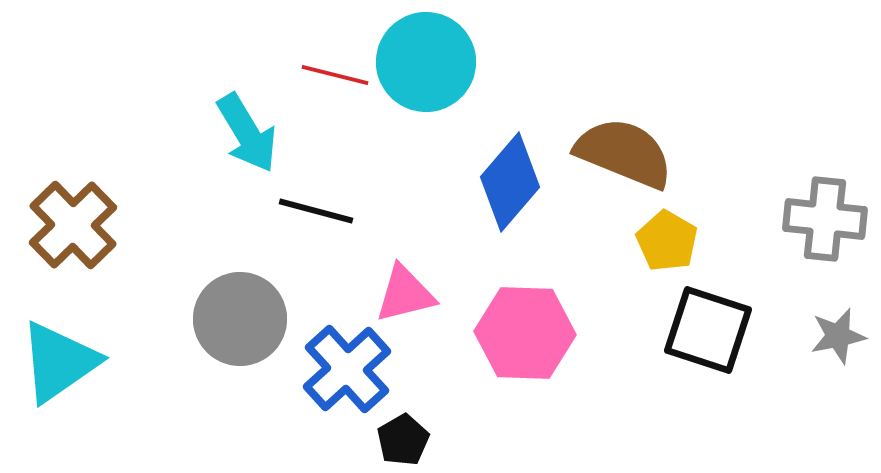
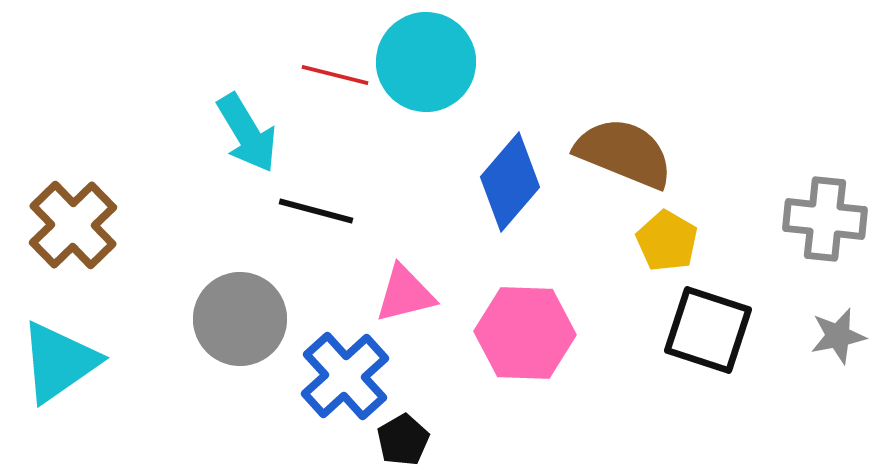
blue cross: moved 2 px left, 7 px down
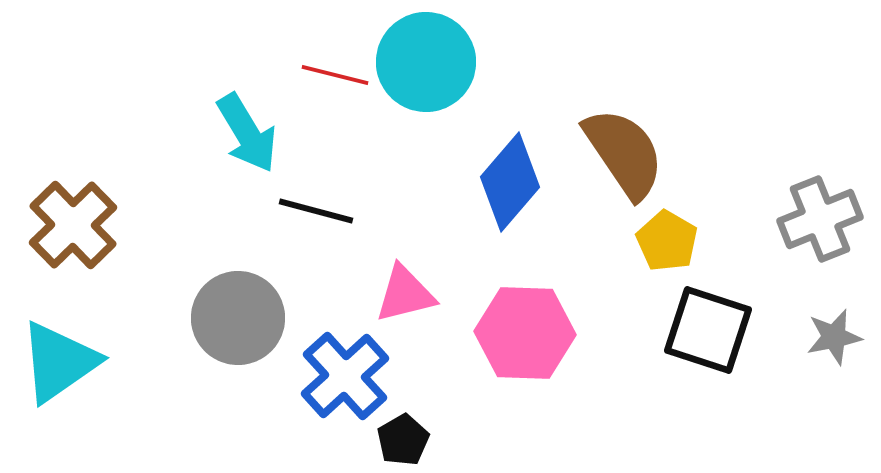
brown semicircle: rotated 34 degrees clockwise
gray cross: moved 5 px left; rotated 28 degrees counterclockwise
gray circle: moved 2 px left, 1 px up
gray star: moved 4 px left, 1 px down
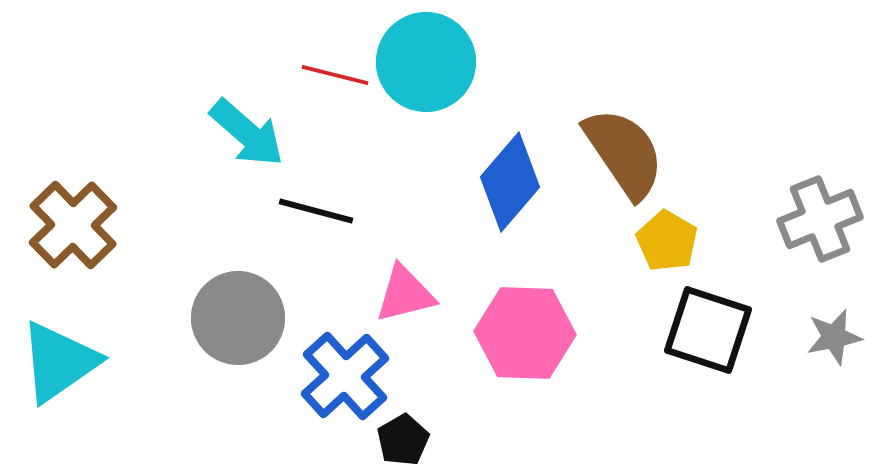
cyan arrow: rotated 18 degrees counterclockwise
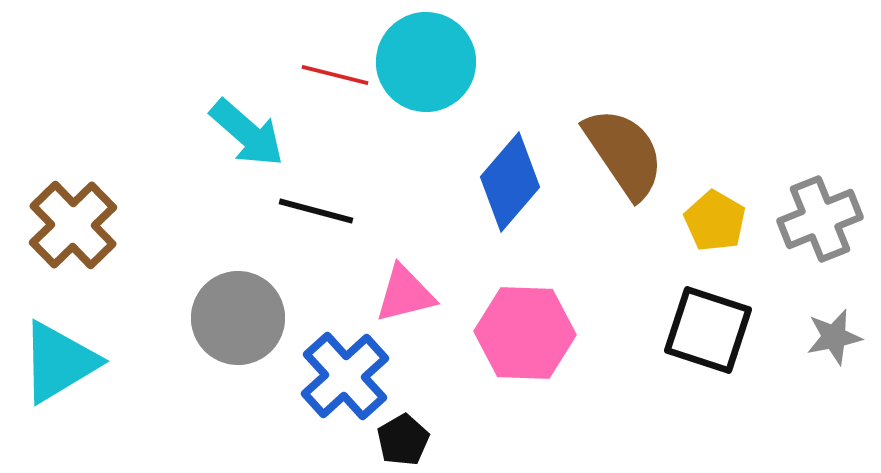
yellow pentagon: moved 48 px right, 20 px up
cyan triangle: rotated 4 degrees clockwise
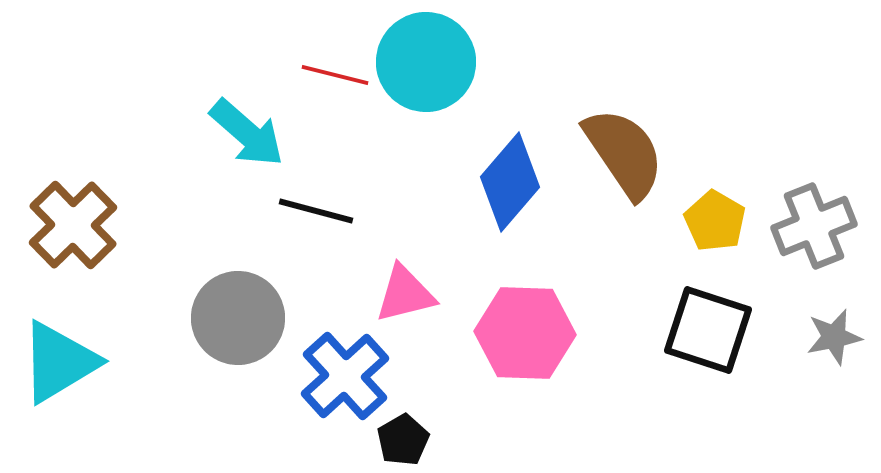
gray cross: moved 6 px left, 7 px down
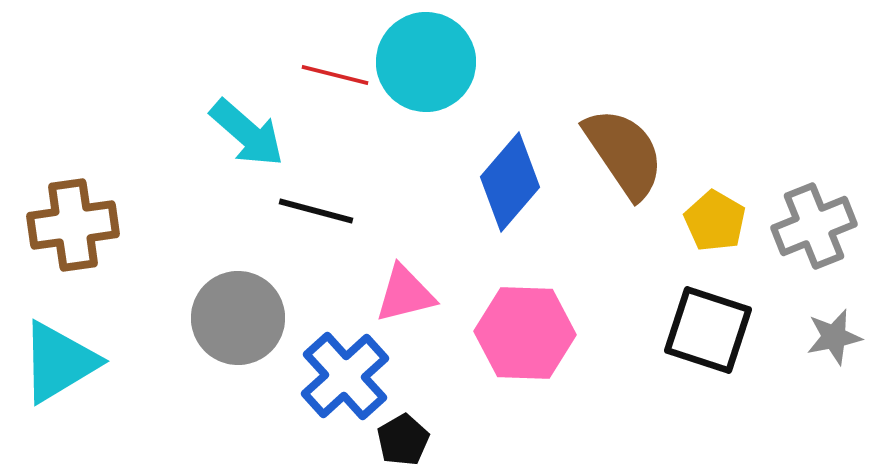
brown cross: rotated 36 degrees clockwise
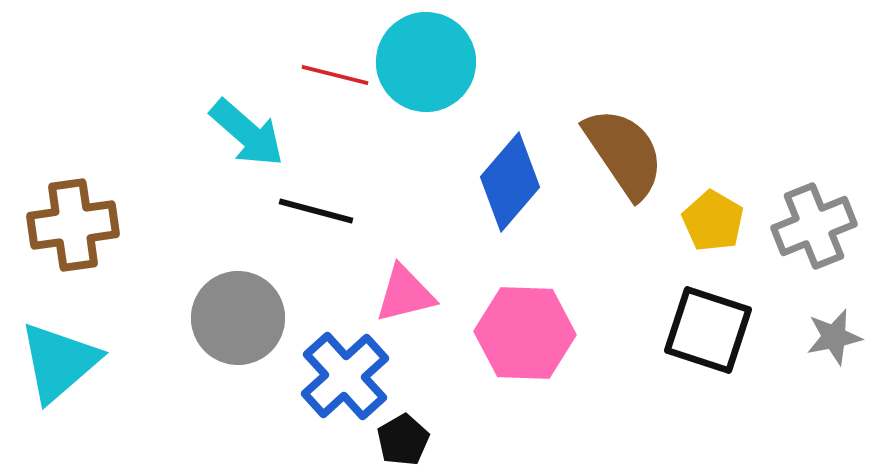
yellow pentagon: moved 2 px left
cyan triangle: rotated 10 degrees counterclockwise
